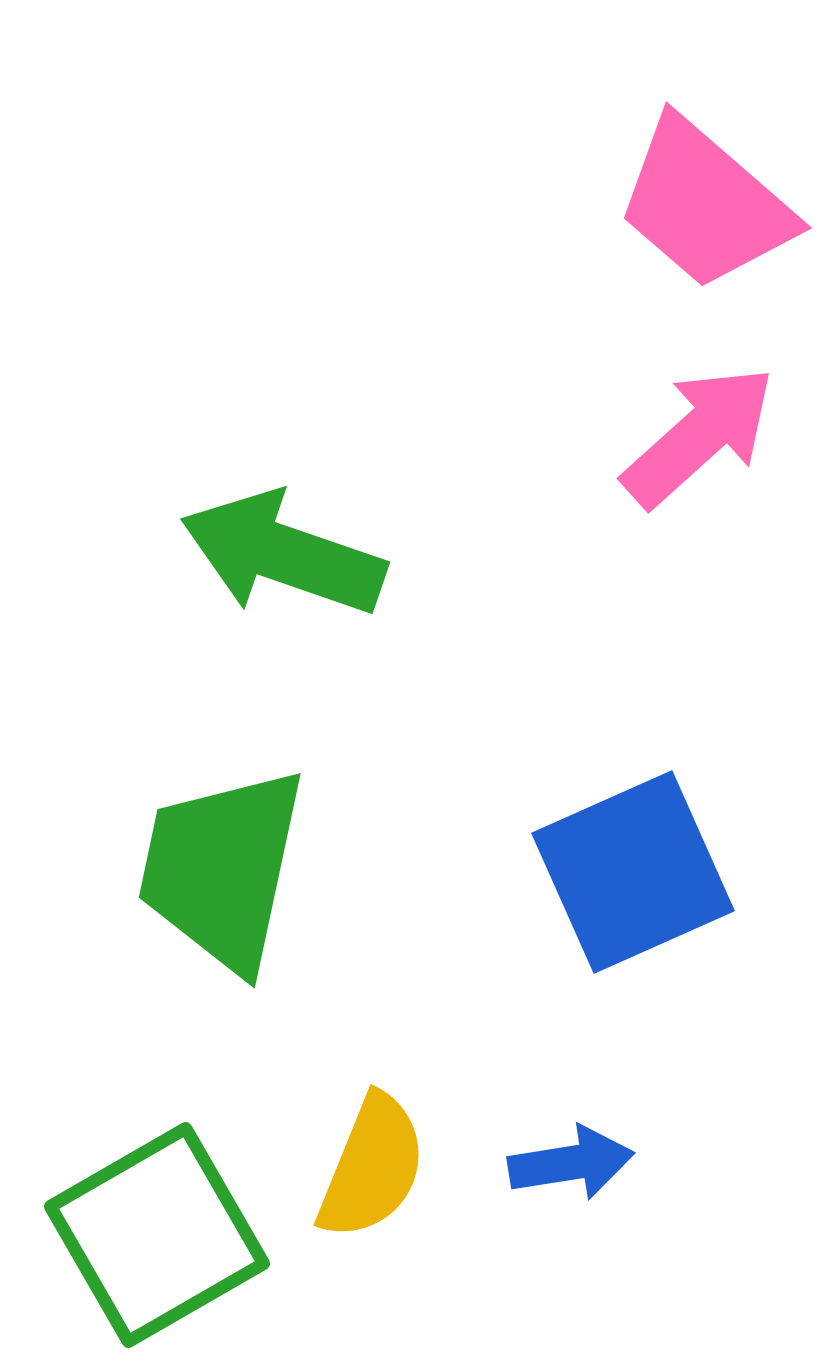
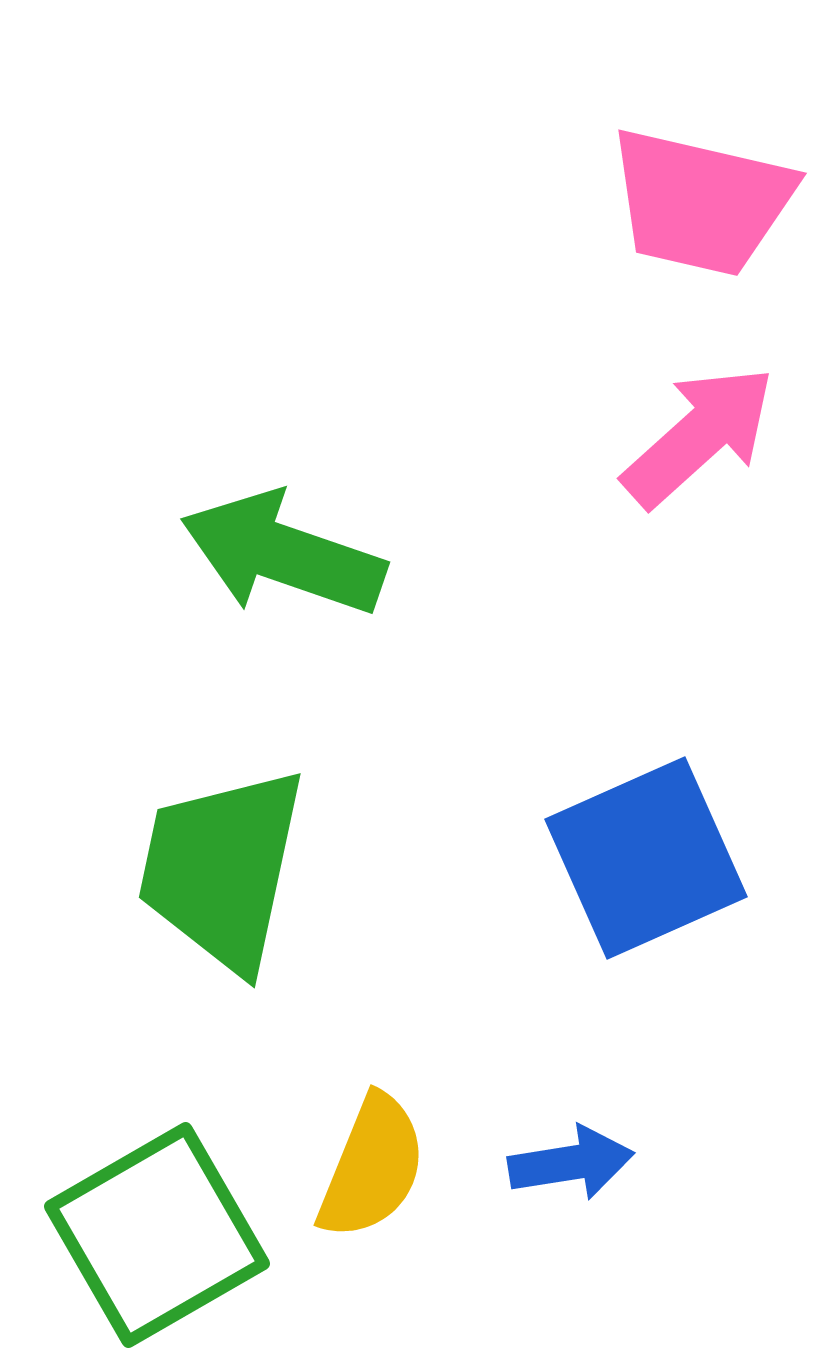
pink trapezoid: moved 4 px left, 2 px up; rotated 28 degrees counterclockwise
blue square: moved 13 px right, 14 px up
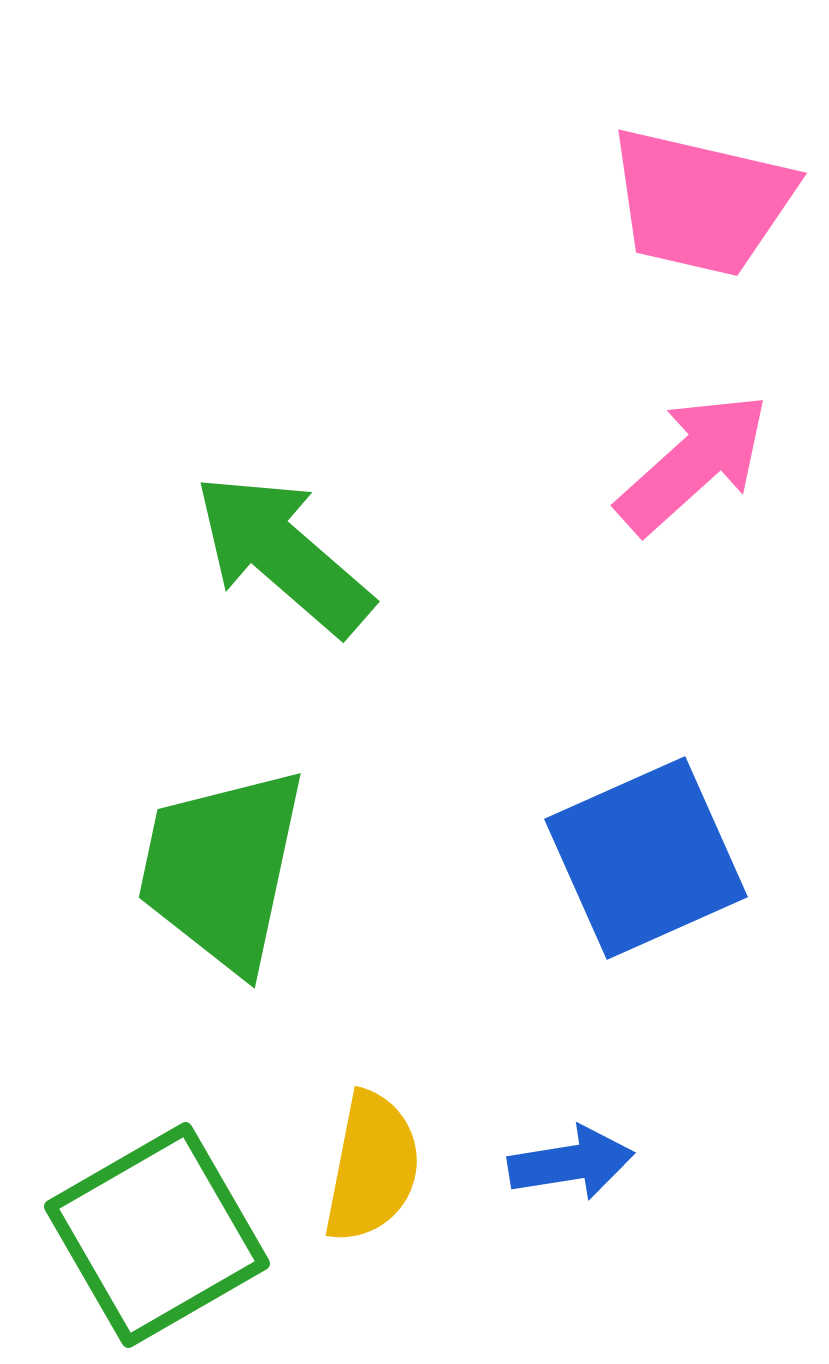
pink arrow: moved 6 px left, 27 px down
green arrow: rotated 22 degrees clockwise
yellow semicircle: rotated 11 degrees counterclockwise
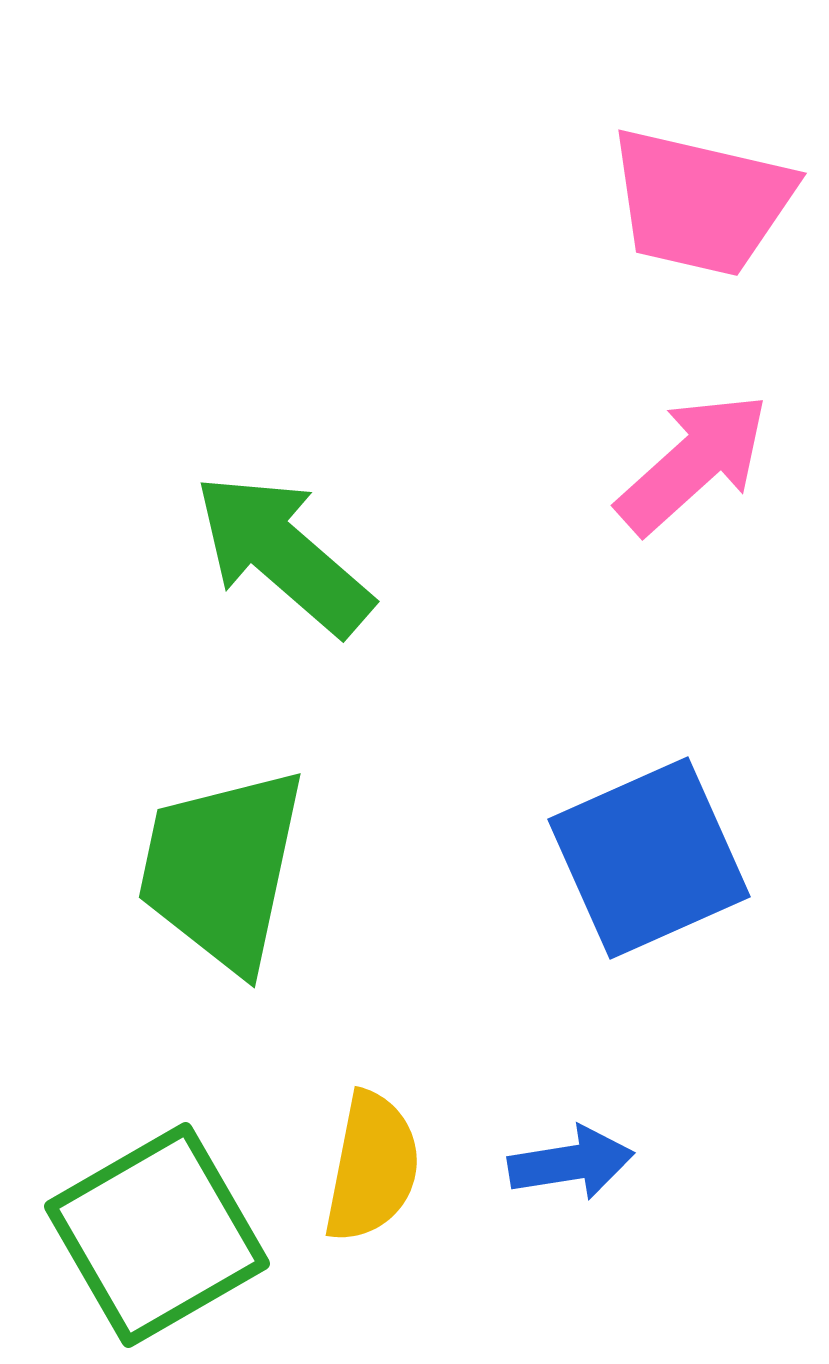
blue square: moved 3 px right
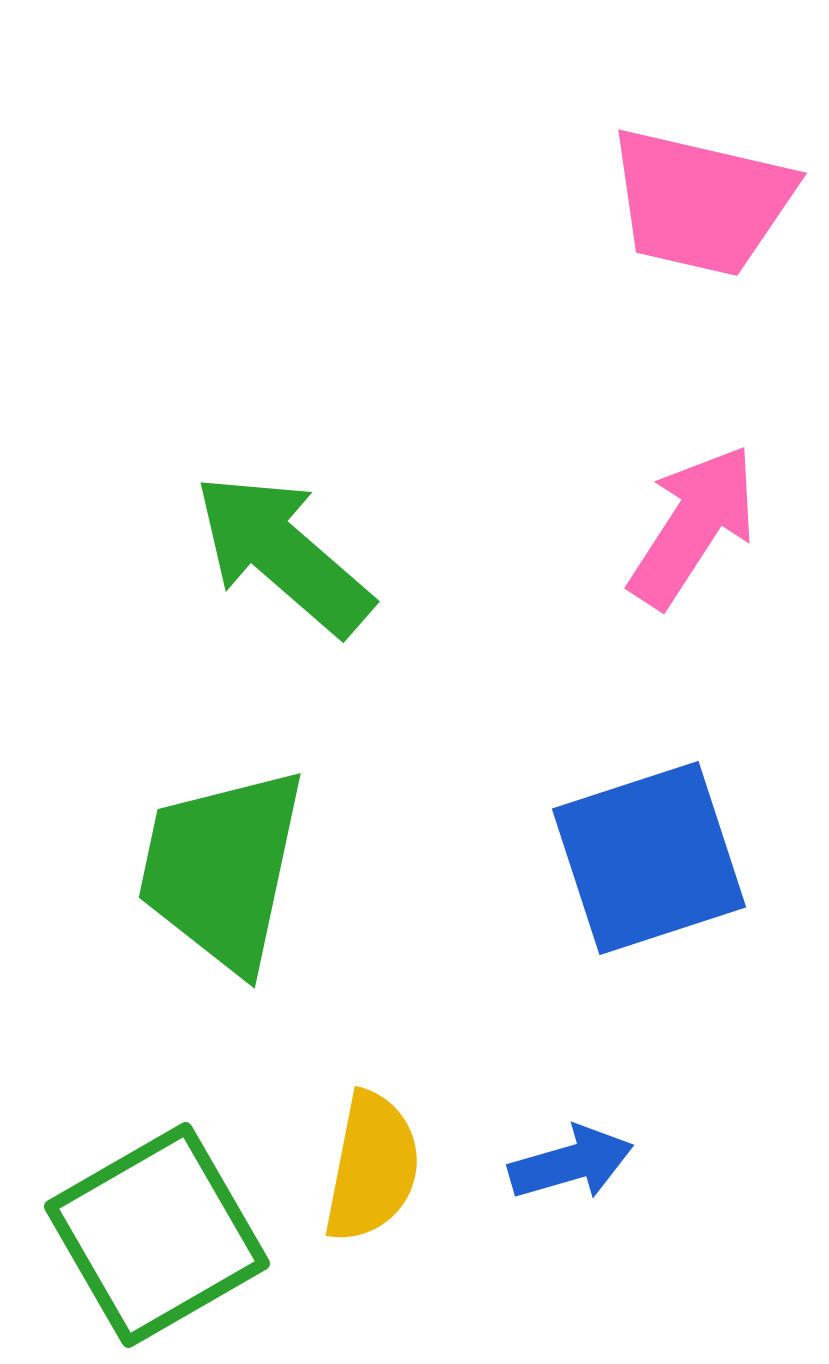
pink arrow: moved 63 px down; rotated 15 degrees counterclockwise
blue square: rotated 6 degrees clockwise
blue arrow: rotated 7 degrees counterclockwise
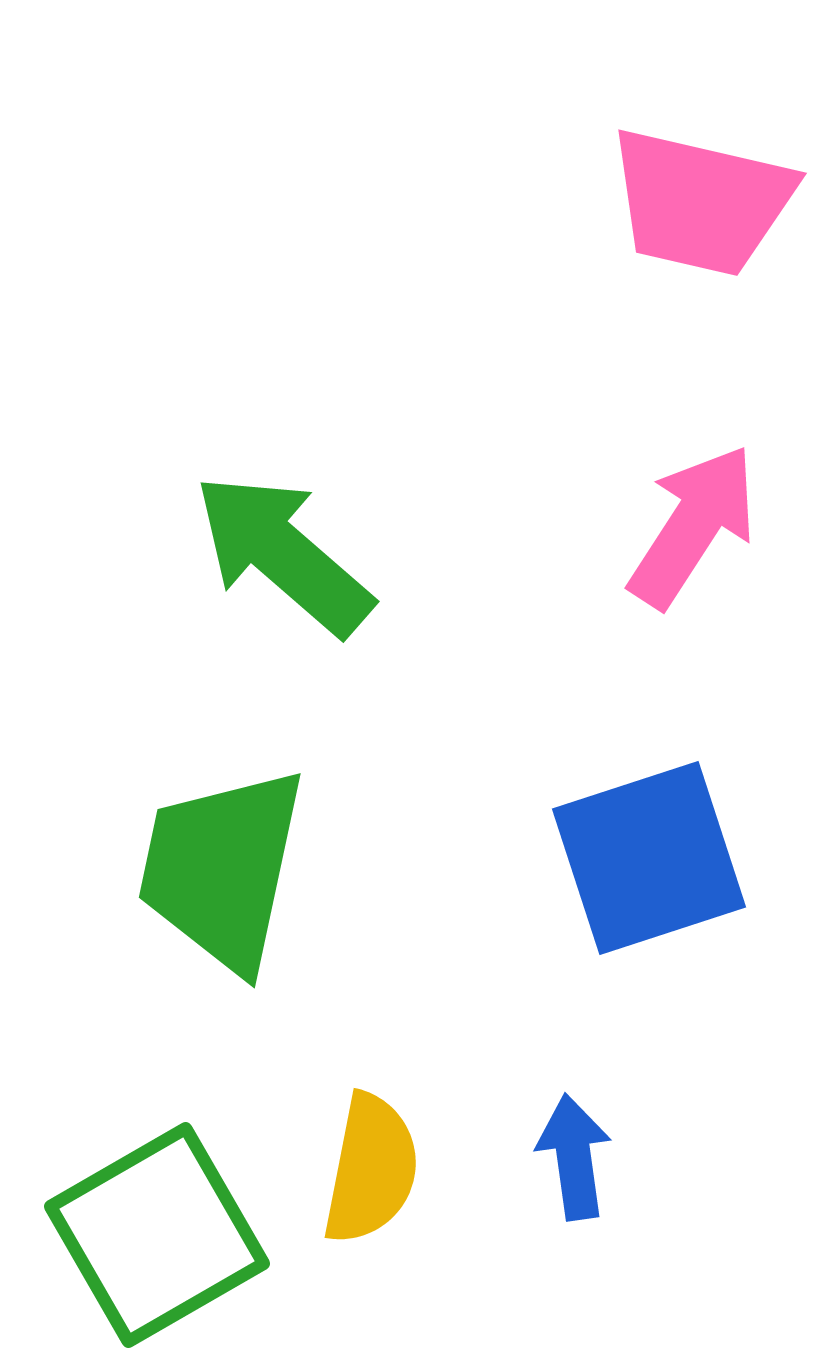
blue arrow: moved 3 px right, 6 px up; rotated 82 degrees counterclockwise
yellow semicircle: moved 1 px left, 2 px down
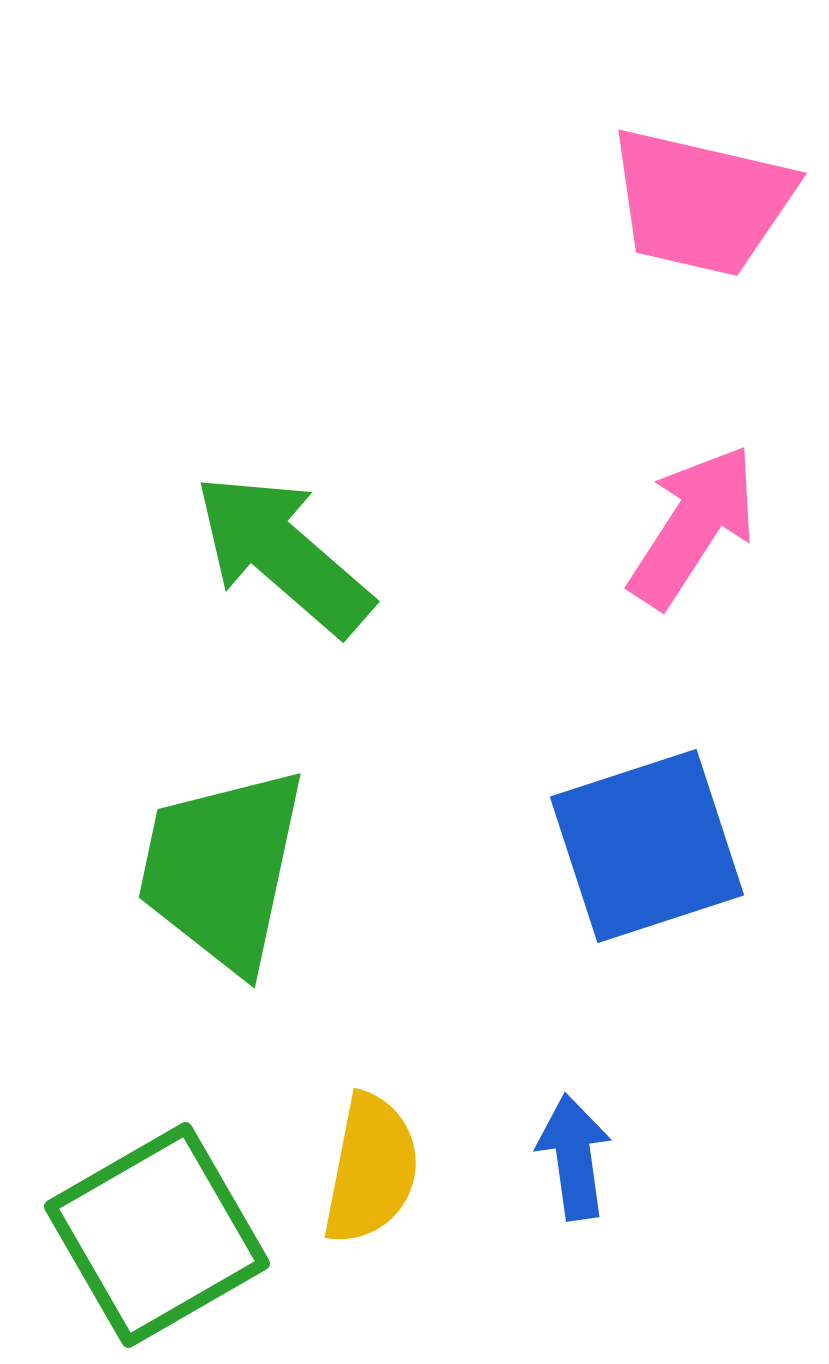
blue square: moved 2 px left, 12 px up
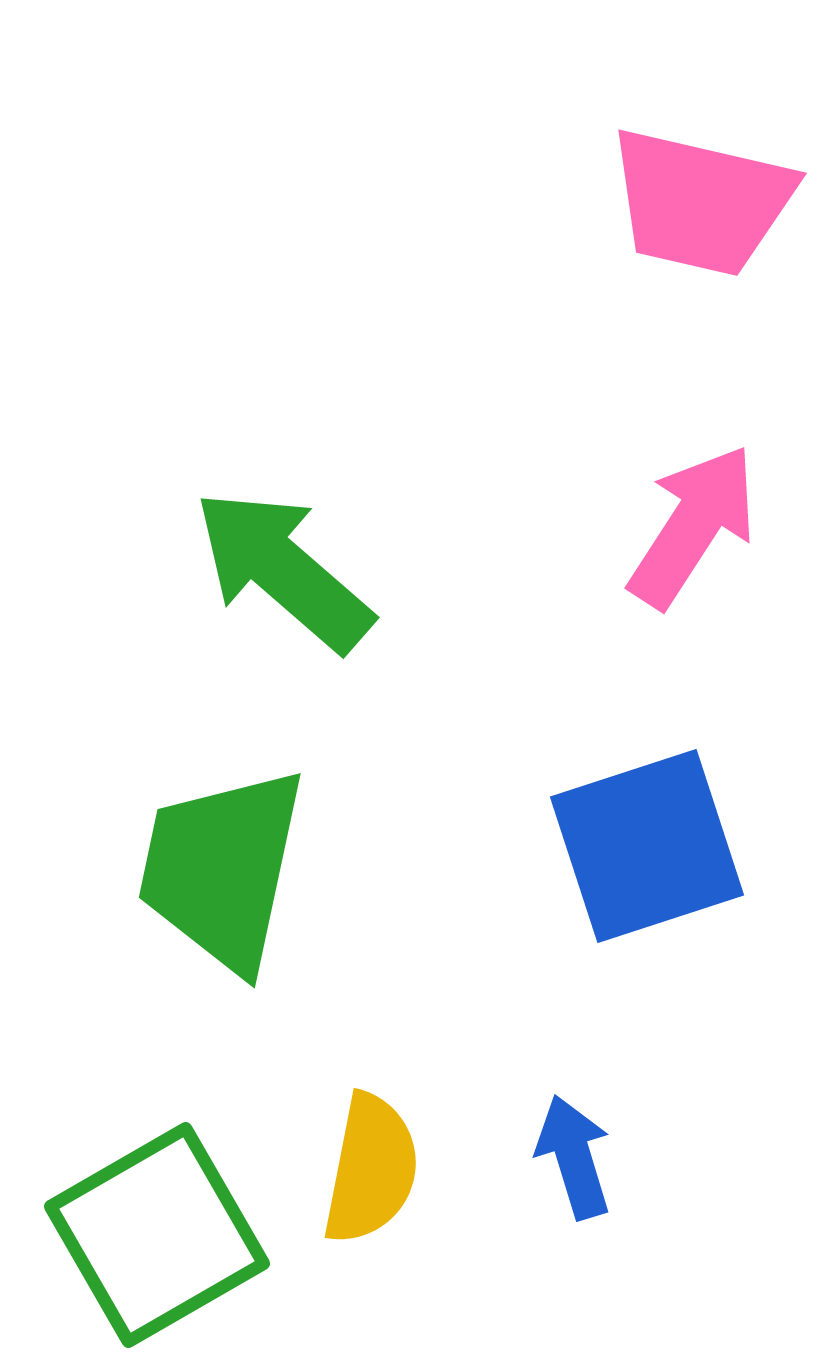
green arrow: moved 16 px down
blue arrow: rotated 9 degrees counterclockwise
